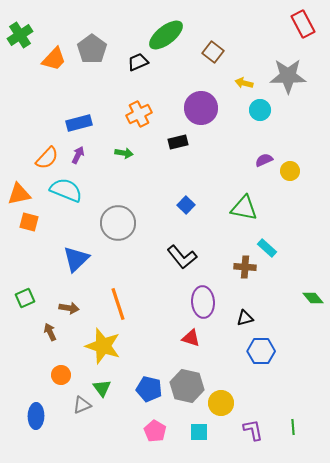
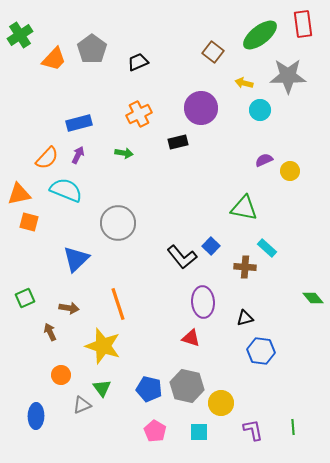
red rectangle at (303, 24): rotated 20 degrees clockwise
green ellipse at (166, 35): moved 94 px right
blue square at (186, 205): moved 25 px right, 41 px down
blue hexagon at (261, 351): rotated 8 degrees clockwise
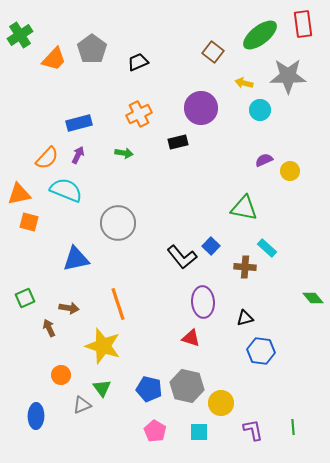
blue triangle at (76, 259): rotated 32 degrees clockwise
brown arrow at (50, 332): moved 1 px left, 4 px up
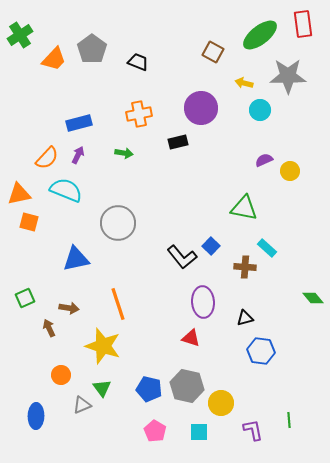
brown square at (213, 52): rotated 10 degrees counterclockwise
black trapezoid at (138, 62): rotated 45 degrees clockwise
orange cross at (139, 114): rotated 15 degrees clockwise
green line at (293, 427): moved 4 px left, 7 px up
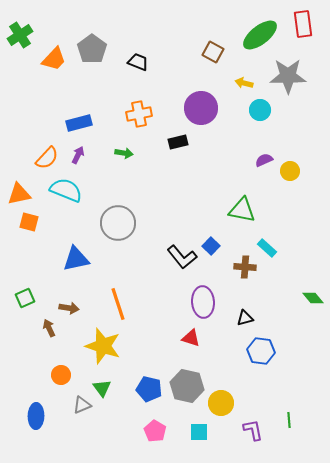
green triangle at (244, 208): moved 2 px left, 2 px down
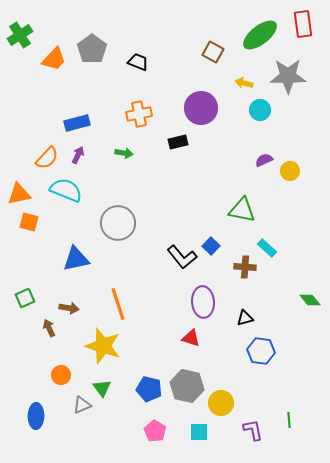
blue rectangle at (79, 123): moved 2 px left
green diamond at (313, 298): moved 3 px left, 2 px down
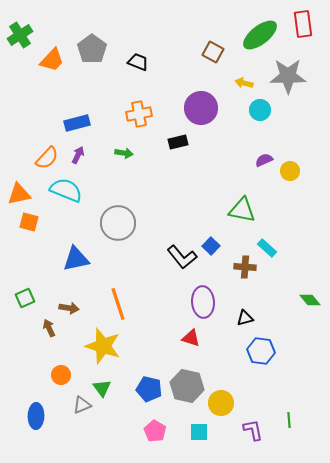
orange trapezoid at (54, 59): moved 2 px left, 1 px down
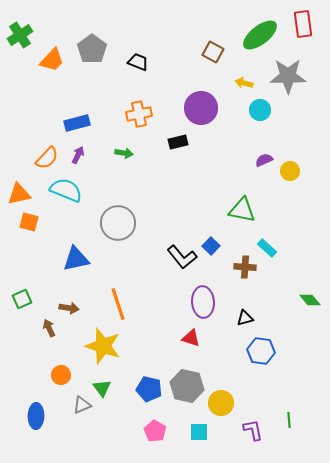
green square at (25, 298): moved 3 px left, 1 px down
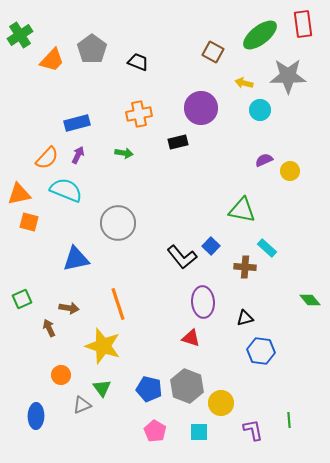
gray hexagon at (187, 386): rotated 8 degrees clockwise
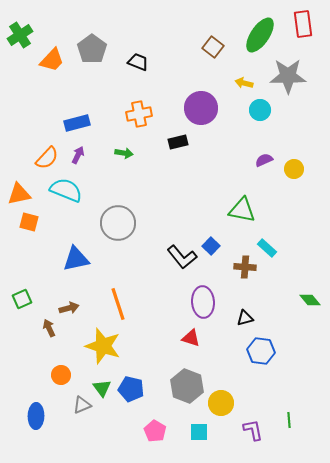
green ellipse at (260, 35): rotated 18 degrees counterclockwise
brown square at (213, 52): moved 5 px up; rotated 10 degrees clockwise
yellow circle at (290, 171): moved 4 px right, 2 px up
brown arrow at (69, 308): rotated 24 degrees counterclockwise
blue pentagon at (149, 389): moved 18 px left
